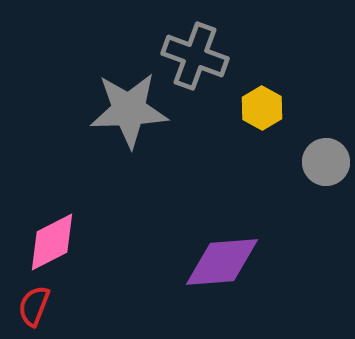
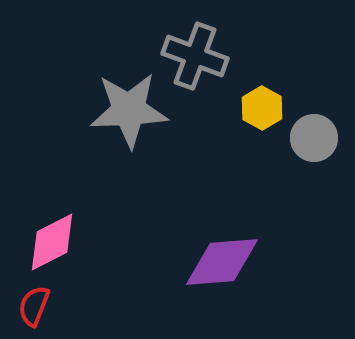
gray circle: moved 12 px left, 24 px up
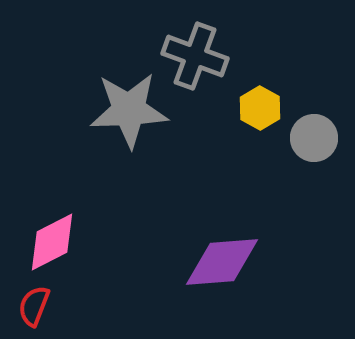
yellow hexagon: moved 2 px left
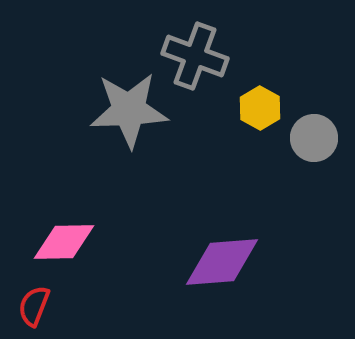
pink diamond: moved 12 px right; rotated 26 degrees clockwise
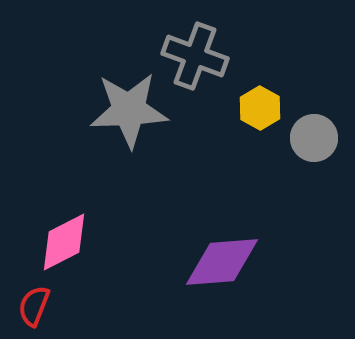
pink diamond: rotated 26 degrees counterclockwise
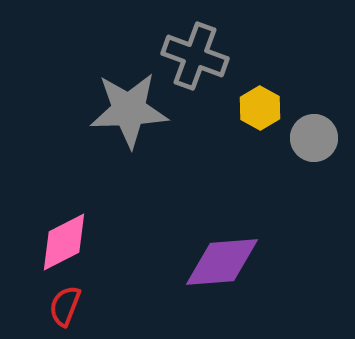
red semicircle: moved 31 px right
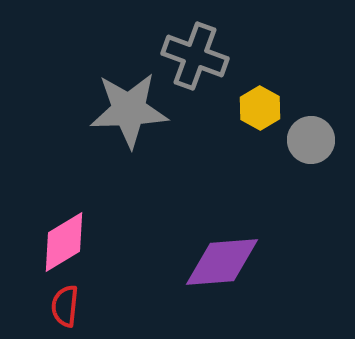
gray circle: moved 3 px left, 2 px down
pink diamond: rotated 4 degrees counterclockwise
red semicircle: rotated 15 degrees counterclockwise
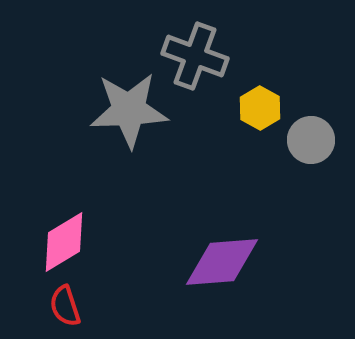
red semicircle: rotated 24 degrees counterclockwise
